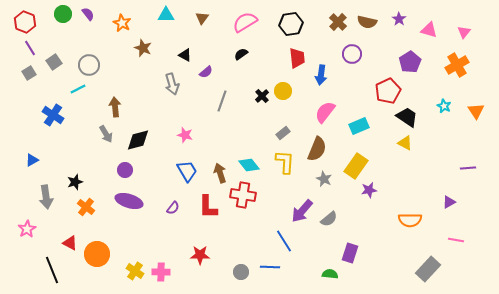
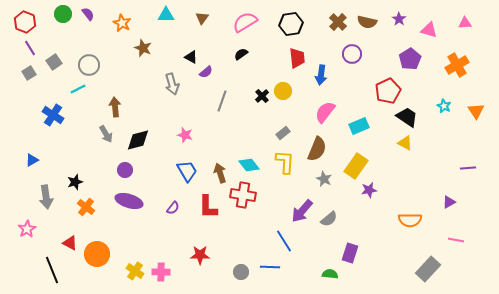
pink triangle at (464, 32): moved 1 px right, 9 px up; rotated 48 degrees clockwise
black triangle at (185, 55): moved 6 px right, 2 px down
purple pentagon at (410, 62): moved 3 px up
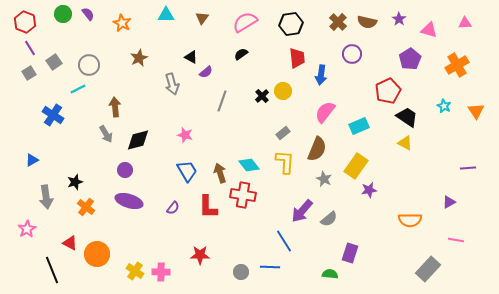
brown star at (143, 48): moved 4 px left, 10 px down; rotated 24 degrees clockwise
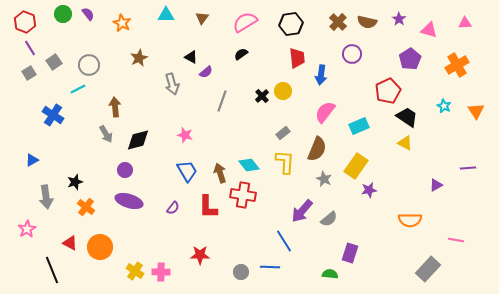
purple triangle at (449, 202): moved 13 px left, 17 px up
orange circle at (97, 254): moved 3 px right, 7 px up
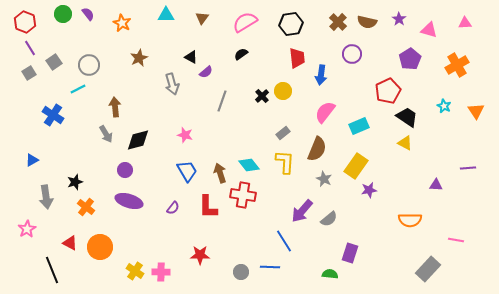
purple triangle at (436, 185): rotated 32 degrees clockwise
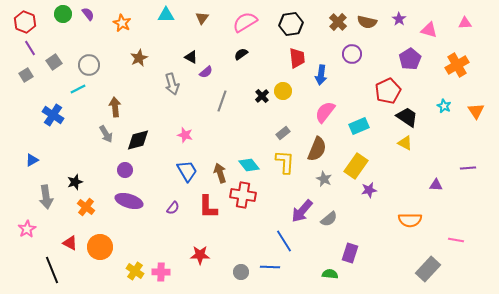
gray square at (29, 73): moved 3 px left, 2 px down
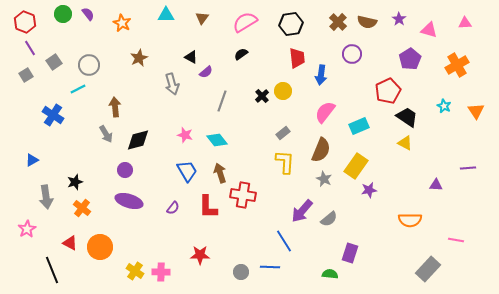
brown semicircle at (317, 149): moved 4 px right, 1 px down
cyan diamond at (249, 165): moved 32 px left, 25 px up
orange cross at (86, 207): moved 4 px left, 1 px down
